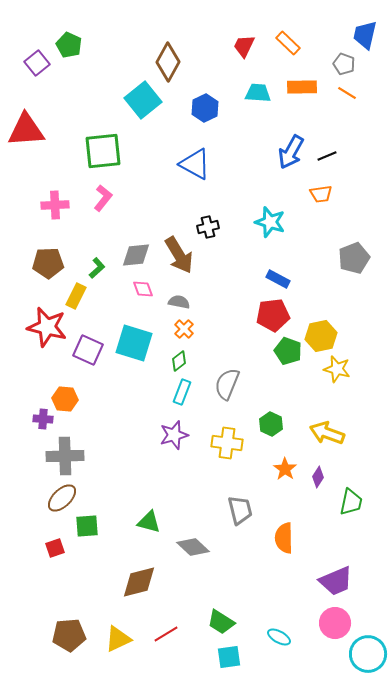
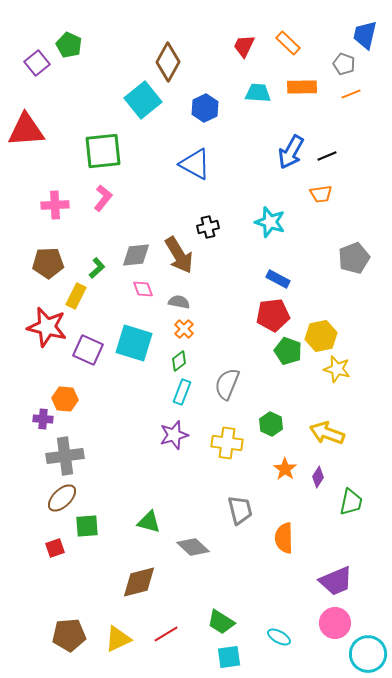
orange line at (347, 93): moved 4 px right, 1 px down; rotated 54 degrees counterclockwise
gray cross at (65, 456): rotated 6 degrees counterclockwise
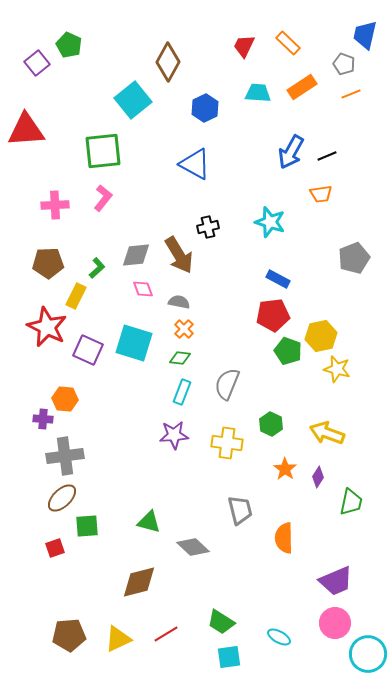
orange rectangle at (302, 87): rotated 32 degrees counterclockwise
cyan square at (143, 100): moved 10 px left
red star at (47, 327): rotated 12 degrees clockwise
green diamond at (179, 361): moved 1 px right, 3 px up; rotated 45 degrees clockwise
purple star at (174, 435): rotated 12 degrees clockwise
